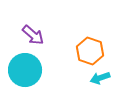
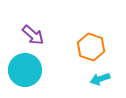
orange hexagon: moved 1 px right, 4 px up
cyan arrow: moved 1 px down
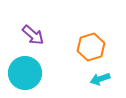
orange hexagon: rotated 24 degrees clockwise
cyan circle: moved 3 px down
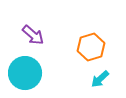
cyan arrow: rotated 24 degrees counterclockwise
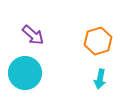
orange hexagon: moved 7 px right, 6 px up
cyan arrow: rotated 36 degrees counterclockwise
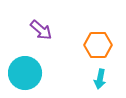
purple arrow: moved 8 px right, 5 px up
orange hexagon: moved 4 px down; rotated 16 degrees clockwise
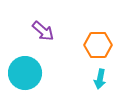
purple arrow: moved 2 px right, 1 px down
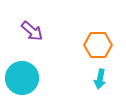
purple arrow: moved 11 px left
cyan circle: moved 3 px left, 5 px down
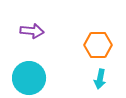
purple arrow: rotated 35 degrees counterclockwise
cyan circle: moved 7 px right
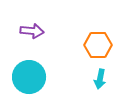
cyan circle: moved 1 px up
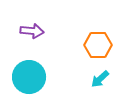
cyan arrow: rotated 36 degrees clockwise
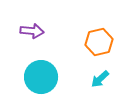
orange hexagon: moved 1 px right, 3 px up; rotated 12 degrees counterclockwise
cyan circle: moved 12 px right
